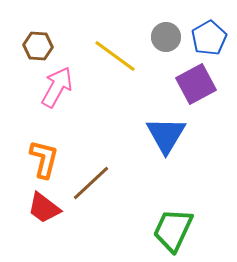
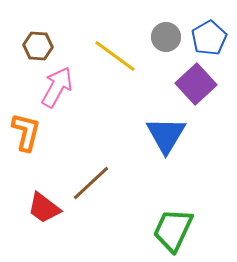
purple square: rotated 15 degrees counterclockwise
orange L-shape: moved 18 px left, 27 px up
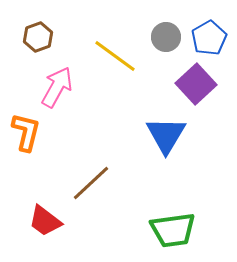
brown hexagon: moved 9 px up; rotated 24 degrees counterclockwise
red trapezoid: moved 1 px right, 13 px down
green trapezoid: rotated 123 degrees counterclockwise
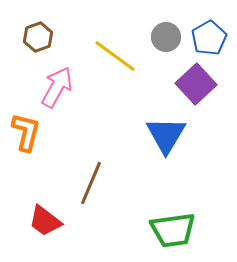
brown line: rotated 24 degrees counterclockwise
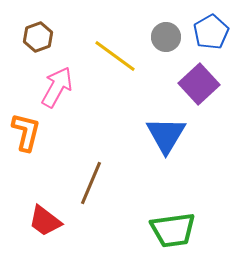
blue pentagon: moved 2 px right, 6 px up
purple square: moved 3 px right
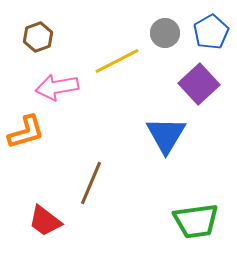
gray circle: moved 1 px left, 4 px up
yellow line: moved 2 px right, 5 px down; rotated 63 degrees counterclockwise
pink arrow: rotated 129 degrees counterclockwise
orange L-shape: rotated 60 degrees clockwise
green trapezoid: moved 23 px right, 9 px up
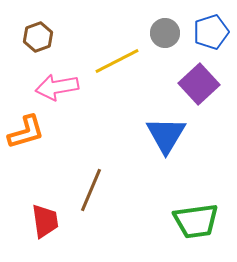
blue pentagon: rotated 12 degrees clockwise
brown line: moved 7 px down
red trapezoid: rotated 135 degrees counterclockwise
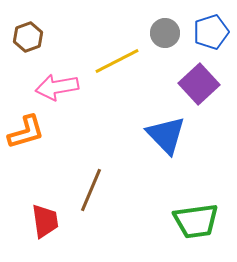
brown hexagon: moved 10 px left
blue triangle: rotated 15 degrees counterclockwise
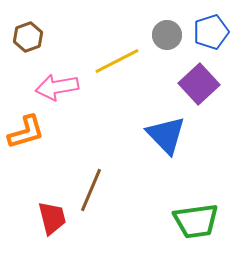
gray circle: moved 2 px right, 2 px down
red trapezoid: moved 7 px right, 3 px up; rotated 6 degrees counterclockwise
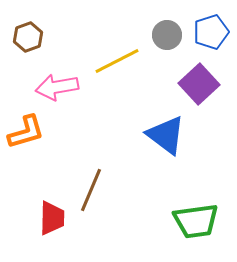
blue triangle: rotated 9 degrees counterclockwise
red trapezoid: rotated 15 degrees clockwise
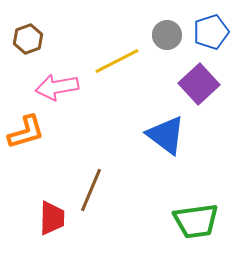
brown hexagon: moved 2 px down
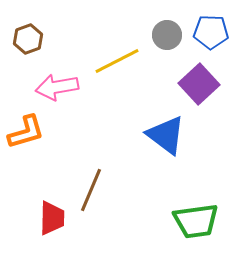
blue pentagon: rotated 20 degrees clockwise
